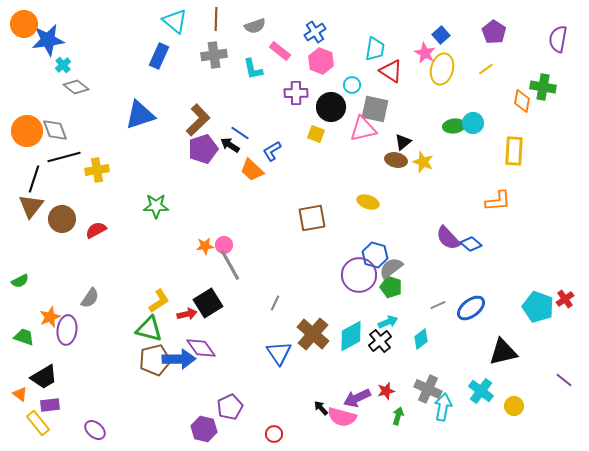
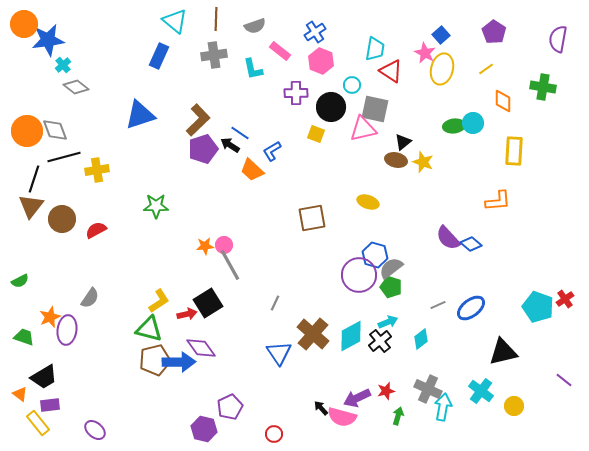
orange diamond at (522, 101): moved 19 px left; rotated 10 degrees counterclockwise
blue arrow at (179, 359): moved 3 px down
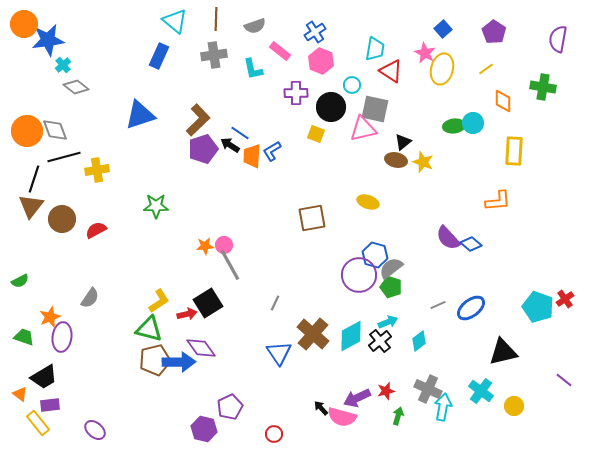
blue square at (441, 35): moved 2 px right, 6 px up
orange trapezoid at (252, 170): moved 14 px up; rotated 50 degrees clockwise
purple ellipse at (67, 330): moved 5 px left, 7 px down
cyan diamond at (421, 339): moved 2 px left, 2 px down
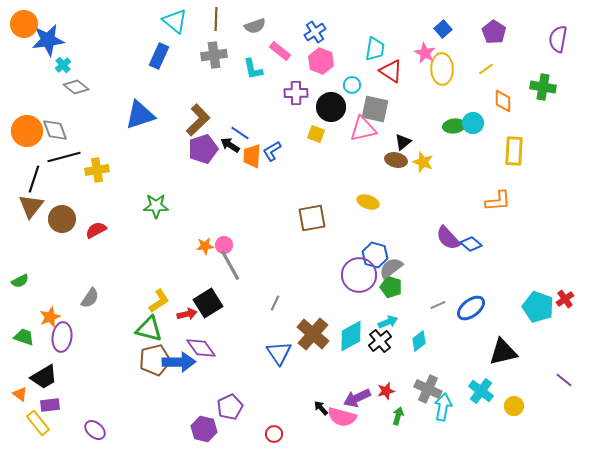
yellow ellipse at (442, 69): rotated 16 degrees counterclockwise
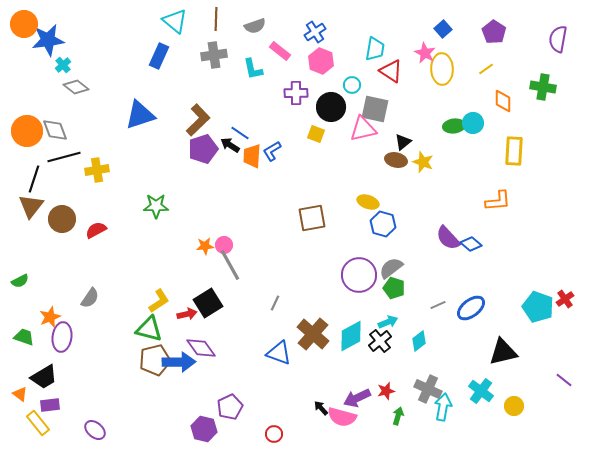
blue hexagon at (375, 255): moved 8 px right, 31 px up
green pentagon at (391, 287): moved 3 px right, 1 px down
blue triangle at (279, 353): rotated 36 degrees counterclockwise
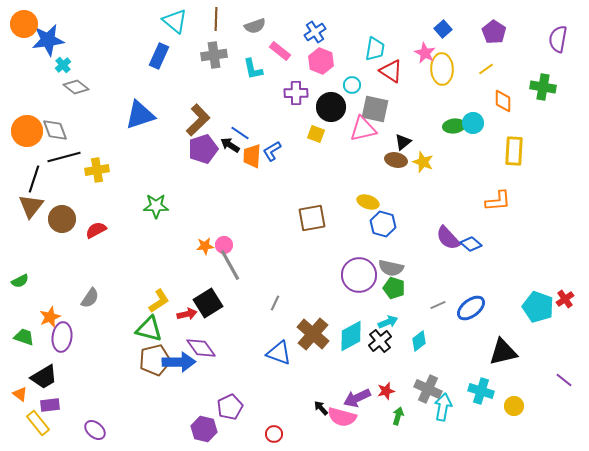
gray semicircle at (391, 268): rotated 130 degrees counterclockwise
cyan cross at (481, 391): rotated 20 degrees counterclockwise
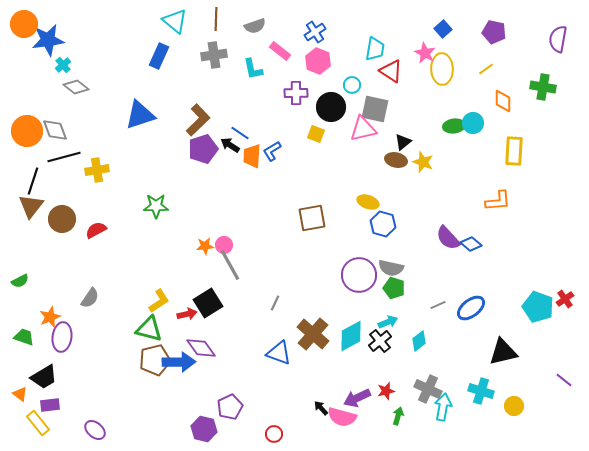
purple pentagon at (494, 32): rotated 20 degrees counterclockwise
pink hexagon at (321, 61): moved 3 px left
black line at (34, 179): moved 1 px left, 2 px down
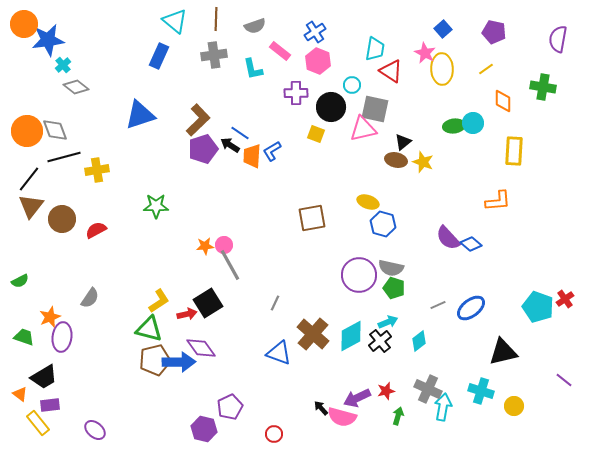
black line at (33, 181): moved 4 px left, 2 px up; rotated 20 degrees clockwise
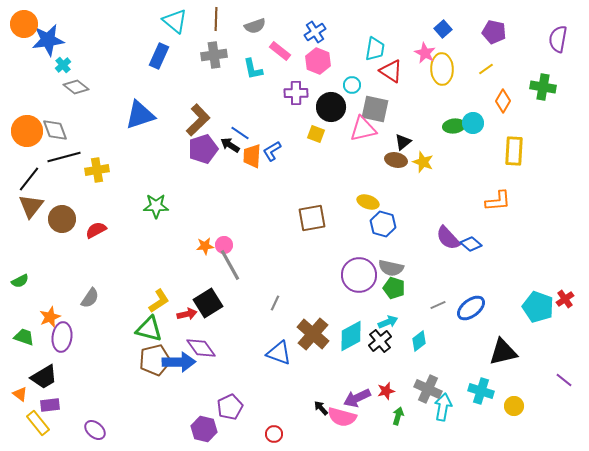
orange diamond at (503, 101): rotated 30 degrees clockwise
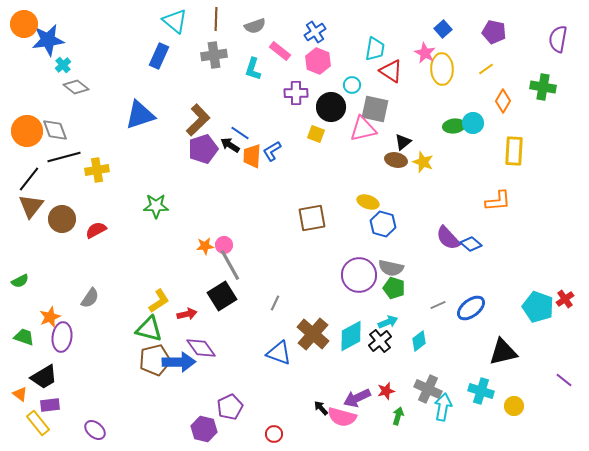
cyan L-shape at (253, 69): rotated 30 degrees clockwise
black square at (208, 303): moved 14 px right, 7 px up
